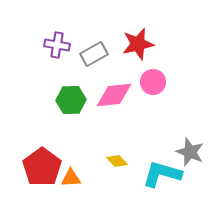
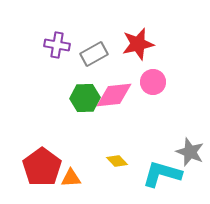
green hexagon: moved 14 px right, 2 px up
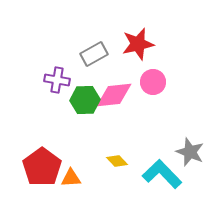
purple cross: moved 35 px down
green hexagon: moved 2 px down
cyan L-shape: rotated 30 degrees clockwise
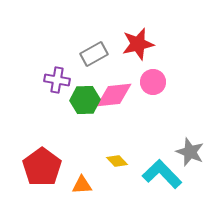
orange triangle: moved 11 px right, 7 px down
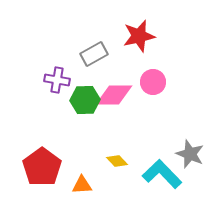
red star: moved 1 px right, 8 px up
pink diamond: rotated 6 degrees clockwise
gray star: moved 2 px down
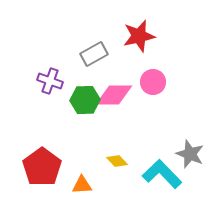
purple cross: moved 7 px left, 1 px down; rotated 10 degrees clockwise
